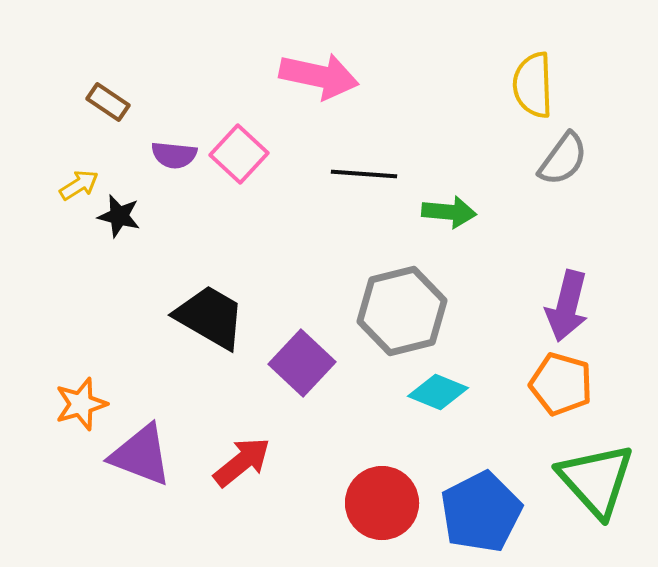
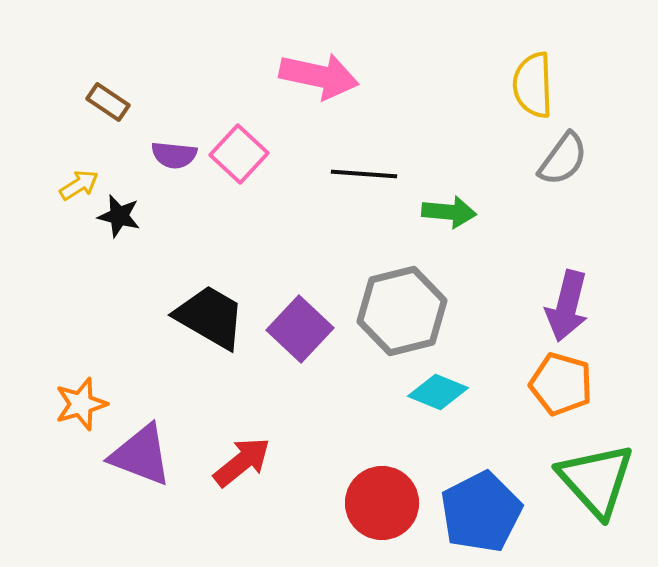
purple square: moved 2 px left, 34 px up
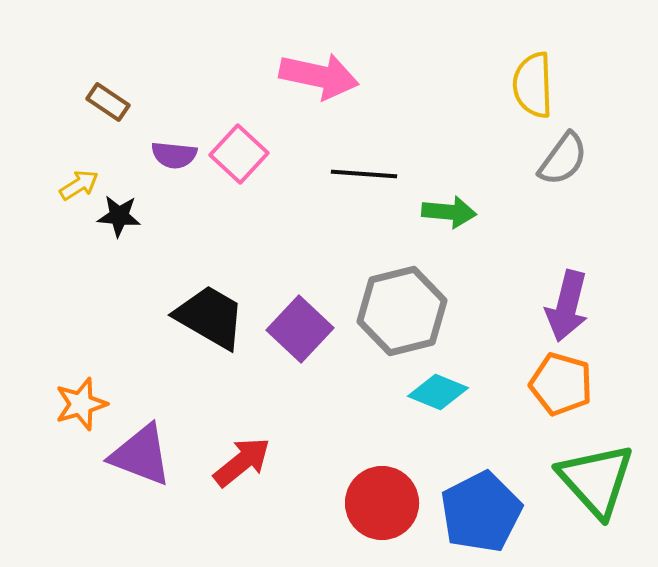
black star: rotated 9 degrees counterclockwise
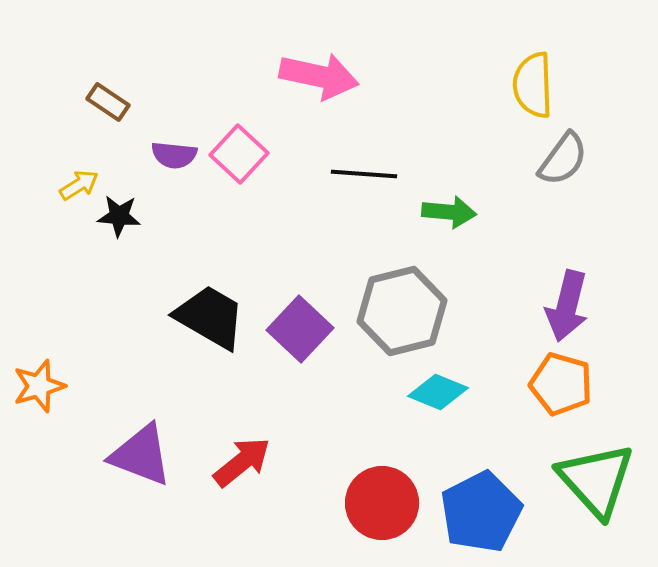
orange star: moved 42 px left, 18 px up
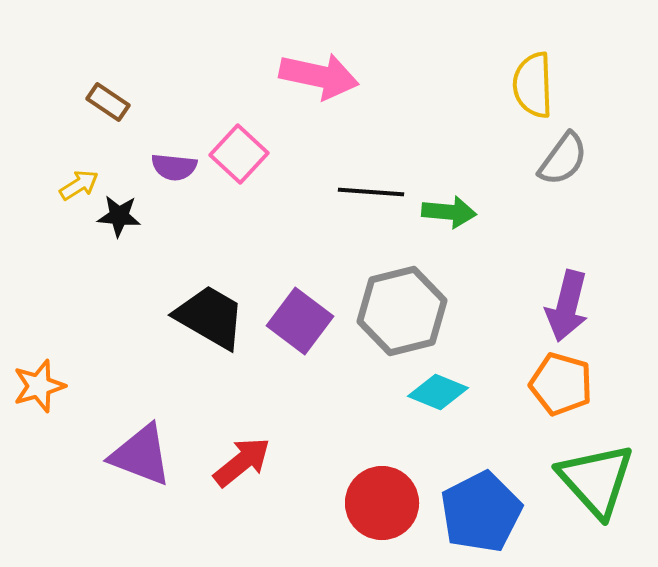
purple semicircle: moved 12 px down
black line: moved 7 px right, 18 px down
purple square: moved 8 px up; rotated 6 degrees counterclockwise
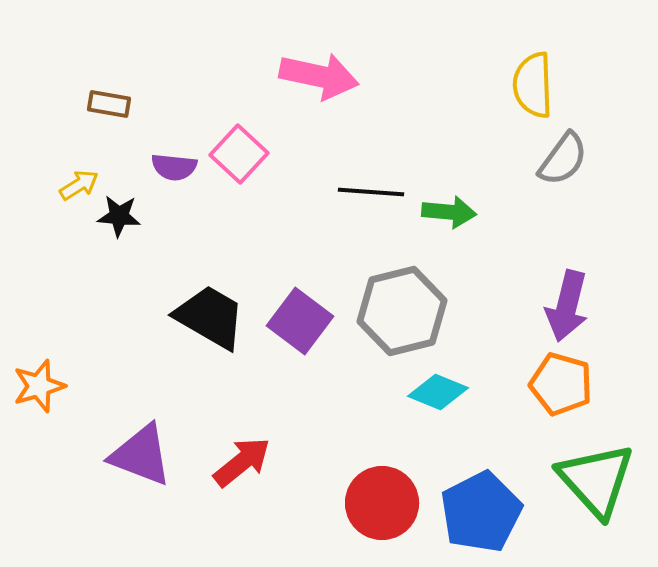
brown rectangle: moved 1 px right, 2 px down; rotated 24 degrees counterclockwise
